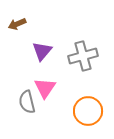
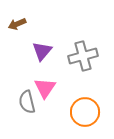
orange circle: moved 3 px left, 1 px down
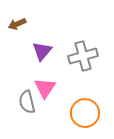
orange circle: moved 1 px down
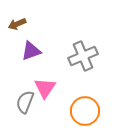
purple triangle: moved 11 px left; rotated 30 degrees clockwise
gray cross: rotated 8 degrees counterclockwise
gray semicircle: moved 2 px left; rotated 35 degrees clockwise
orange circle: moved 2 px up
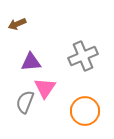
purple triangle: moved 11 px down; rotated 15 degrees clockwise
